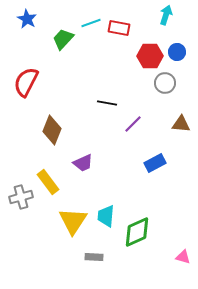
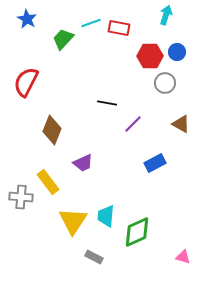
brown triangle: rotated 24 degrees clockwise
gray cross: rotated 20 degrees clockwise
gray rectangle: rotated 24 degrees clockwise
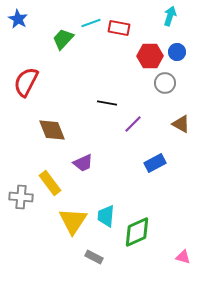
cyan arrow: moved 4 px right, 1 px down
blue star: moved 9 px left
brown diamond: rotated 44 degrees counterclockwise
yellow rectangle: moved 2 px right, 1 px down
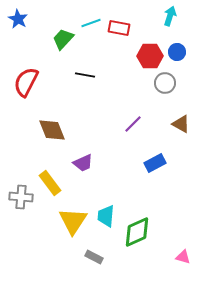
black line: moved 22 px left, 28 px up
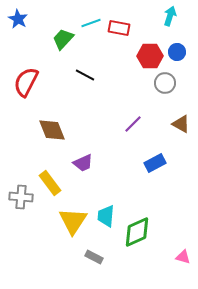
black line: rotated 18 degrees clockwise
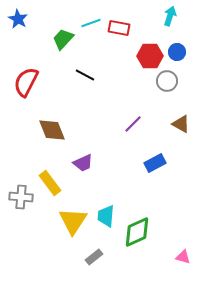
gray circle: moved 2 px right, 2 px up
gray rectangle: rotated 66 degrees counterclockwise
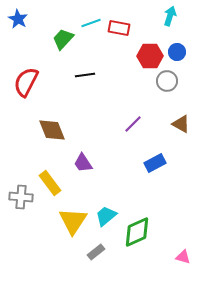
black line: rotated 36 degrees counterclockwise
purple trapezoid: rotated 80 degrees clockwise
cyan trapezoid: rotated 45 degrees clockwise
gray rectangle: moved 2 px right, 5 px up
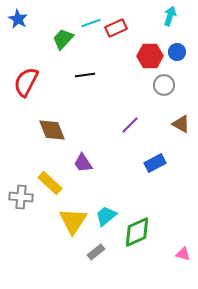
red rectangle: moved 3 px left; rotated 35 degrees counterclockwise
gray circle: moved 3 px left, 4 px down
purple line: moved 3 px left, 1 px down
yellow rectangle: rotated 10 degrees counterclockwise
pink triangle: moved 3 px up
